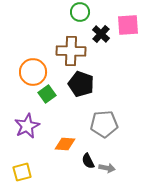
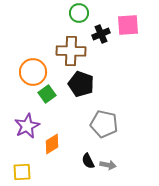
green circle: moved 1 px left, 1 px down
black cross: rotated 24 degrees clockwise
gray pentagon: rotated 16 degrees clockwise
orange diamond: moved 13 px left; rotated 35 degrees counterclockwise
gray arrow: moved 1 px right, 3 px up
yellow square: rotated 12 degrees clockwise
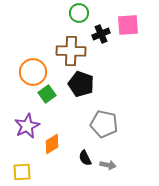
black semicircle: moved 3 px left, 3 px up
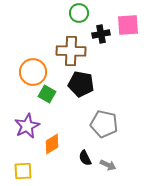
black cross: rotated 12 degrees clockwise
black pentagon: rotated 10 degrees counterclockwise
green square: rotated 24 degrees counterclockwise
gray arrow: rotated 14 degrees clockwise
yellow square: moved 1 px right, 1 px up
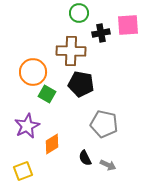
black cross: moved 1 px up
yellow square: rotated 18 degrees counterclockwise
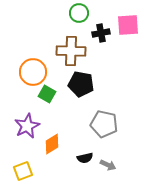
black semicircle: rotated 77 degrees counterclockwise
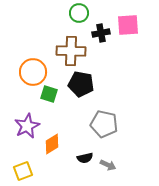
green square: moved 2 px right; rotated 12 degrees counterclockwise
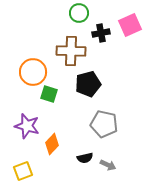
pink square: moved 2 px right; rotated 20 degrees counterclockwise
black pentagon: moved 7 px right; rotated 25 degrees counterclockwise
purple star: rotated 30 degrees counterclockwise
orange diamond: rotated 15 degrees counterclockwise
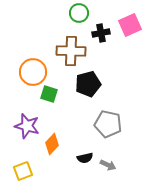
gray pentagon: moved 4 px right
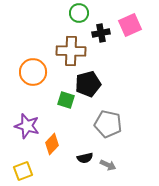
green square: moved 17 px right, 6 px down
